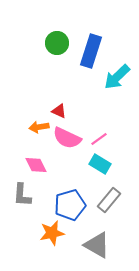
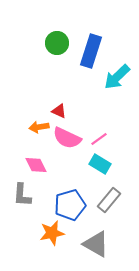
gray triangle: moved 1 px left, 1 px up
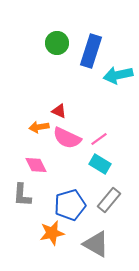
cyan arrow: moved 1 px right, 2 px up; rotated 32 degrees clockwise
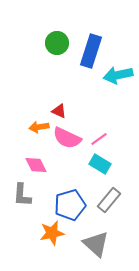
gray triangle: rotated 12 degrees clockwise
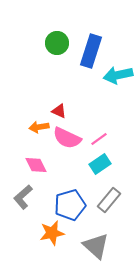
cyan rectangle: rotated 65 degrees counterclockwise
gray L-shape: moved 1 px right, 2 px down; rotated 45 degrees clockwise
gray triangle: moved 2 px down
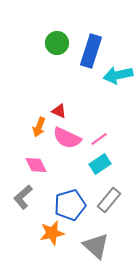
orange arrow: rotated 60 degrees counterclockwise
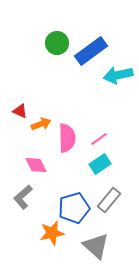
blue rectangle: rotated 36 degrees clockwise
red triangle: moved 39 px left
orange arrow: moved 2 px right, 3 px up; rotated 132 degrees counterclockwise
pink semicircle: rotated 116 degrees counterclockwise
blue pentagon: moved 4 px right, 3 px down
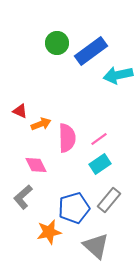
orange star: moved 3 px left, 1 px up
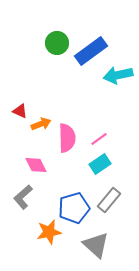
gray triangle: moved 1 px up
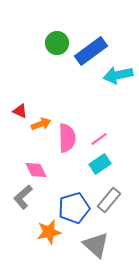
pink diamond: moved 5 px down
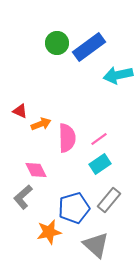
blue rectangle: moved 2 px left, 4 px up
